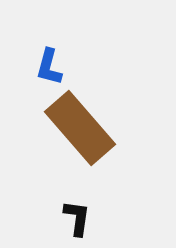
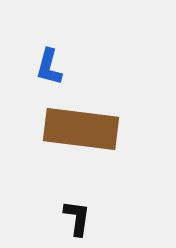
brown rectangle: moved 1 px right, 1 px down; rotated 42 degrees counterclockwise
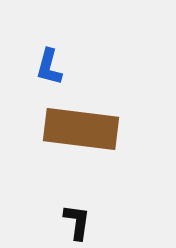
black L-shape: moved 4 px down
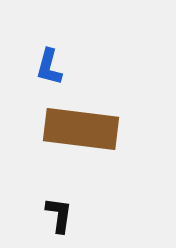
black L-shape: moved 18 px left, 7 px up
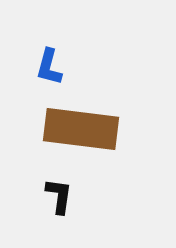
black L-shape: moved 19 px up
